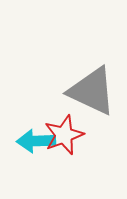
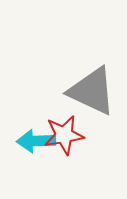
red star: rotated 12 degrees clockwise
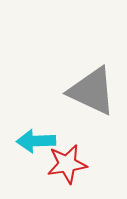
red star: moved 3 px right, 29 px down
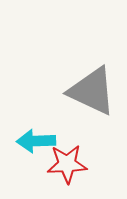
red star: rotated 6 degrees clockwise
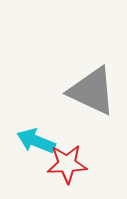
cyan arrow: rotated 24 degrees clockwise
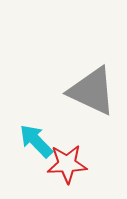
cyan arrow: rotated 24 degrees clockwise
